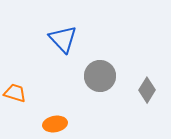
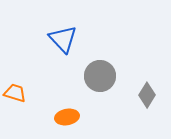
gray diamond: moved 5 px down
orange ellipse: moved 12 px right, 7 px up
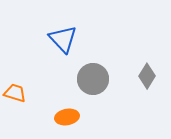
gray circle: moved 7 px left, 3 px down
gray diamond: moved 19 px up
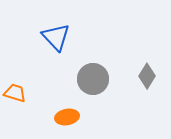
blue triangle: moved 7 px left, 2 px up
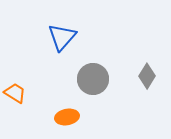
blue triangle: moved 6 px right; rotated 24 degrees clockwise
orange trapezoid: rotated 15 degrees clockwise
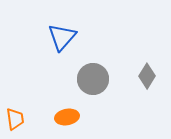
orange trapezoid: moved 26 px down; rotated 50 degrees clockwise
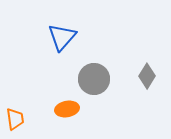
gray circle: moved 1 px right
orange ellipse: moved 8 px up
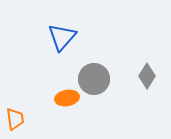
orange ellipse: moved 11 px up
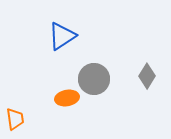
blue triangle: moved 1 px up; rotated 16 degrees clockwise
